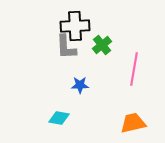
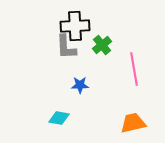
pink line: rotated 20 degrees counterclockwise
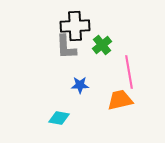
pink line: moved 5 px left, 3 px down
orange trapezoid: moved 13 px left, 23 px up
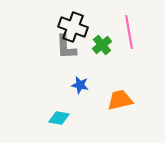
black cross: moved 2 px left, 1 px down; rotated 24 degrees clockwise
pink line: moved 40 px up
blue star: rotated 12 degrees clockwise
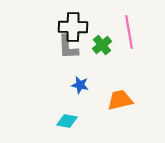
black cross: rotated 20 degrees counterclockwise
gray L-shape: moved 2 px right
cyan diamond: moved 8 px right, 3 px down
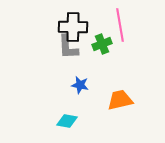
pink line: moved 9 px left, 7 px up
green cross: moved 1 px up; rotated 18 degrees clockwise
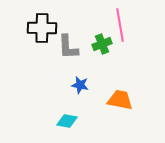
black cross: moved 31 px left, 1 px down
orange trapezoid: rotated 24 degrees clockwise
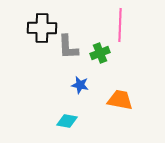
pink line: rotated 12 degrees clockwise
green cross: moved 2 px left, 9 px down
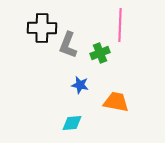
gray L-shape: moved 2 px up; rotated 24 degrees clockwise
orange trapezoid: moved 4 px left, 2 px down
cyan diamond: moved 5 px right, 2 px down; rotated 15 degrees counterclockwise
